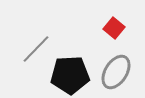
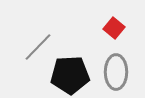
gray line: moved 2 px right, 2 px up
gray ellipse: rotated 32 degrees counterclockwise
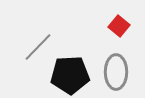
red square: moved 5 px right, 2 px up
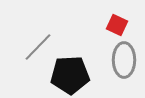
red square: moved 2 px left, 1 px up; rotated 15 degrees counterclockwise
gray ellipse: moved 8 px right, 12 px up
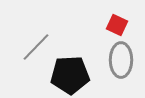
gray line: moved 2 px left
gray ellipse: moved 3 px left
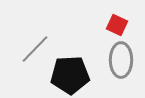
gray line: moved 1 px left, 2 px down
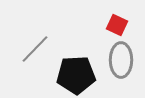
black pentagon: moved 6 px right
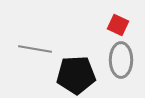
red square: moved 1 px right
gray line: rotated 56 degrees clockwise
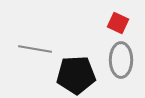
red square: moved 2 px up
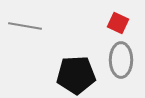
gray line: moved 10 px left, 23 px up
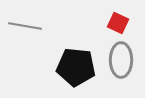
black pentagon: moved 8 px up; rotated 9 degrees clockwise
